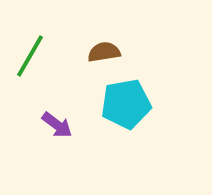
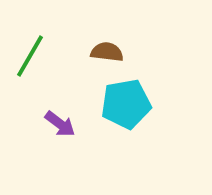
brown semicircle: moved 3 px right; rotated 16 degrees clockwise
purple arrow: moved 3 px right, 1 px up
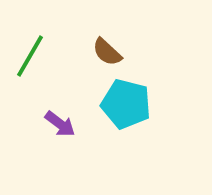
brown semicircle: rotated 144 degrees counterclockwise
cyan pentagon: rotated 24 degrees clockwise
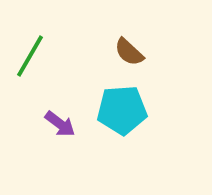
brown semicircle: moved 22 px right
cyan pentagon: moved 4 px left, 6 px down; rotated 18 degrees counterclockwise
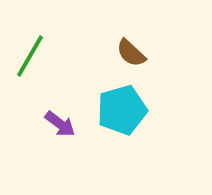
brown semicircle: moved 2 px right, 1 px down
cyan pentagon: rotated 12 degrees counterclockwise
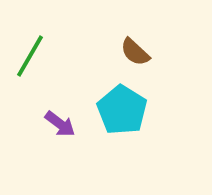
brown semicircle: moved 4 px right, 1 px up
cyan pentagon: rotated 24 degrees counterclockwise
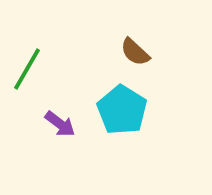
green line: moved 3 px left, 13 px down
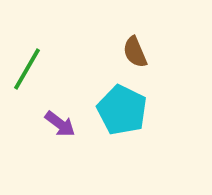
brown semicircle: rotated 24 degrees clockwise
cyan pentagon: rotated 6 degrees counterclockwise
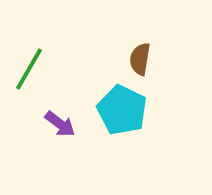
brown semicircle: moved 5 px right, 7 px down; rotated 32 degrees clockwise
green line: moved 2 px right
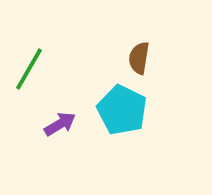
brown semicircle: moved 1 px left, 1 px up
purple arrow: rotated 68 degrees counterclockwise
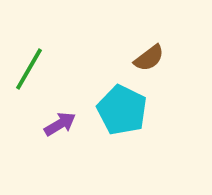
brown semicircle: moved 10 px right; rotated 136 degrees counterclockwise
